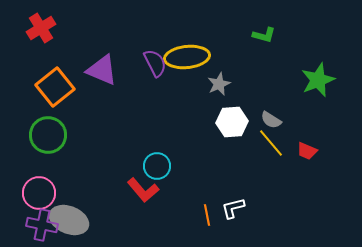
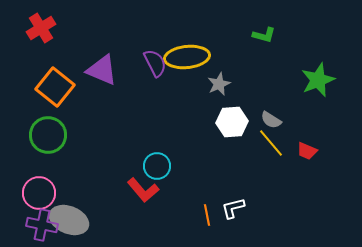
orange square: rotated 12 degrees counterclockwise
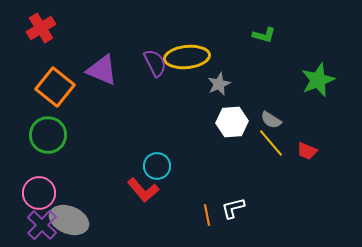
purple cross: rotated 32 degrees clockwise
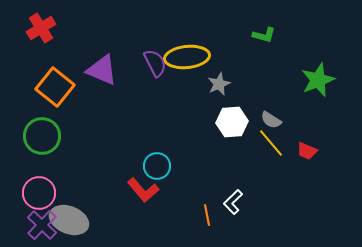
green circle: moved 6 px left, 1 px down
white L-shape: moved 6 px up; rotated 30 degrees counterclockwise
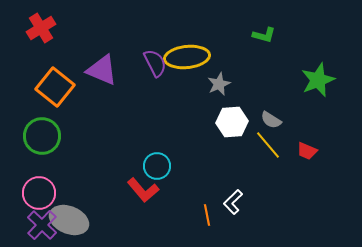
yellow line: moved 3 px left, 2 px down
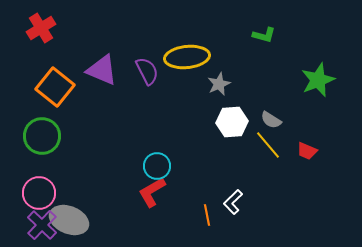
purple semicircle: moved 8 px left, 8 px down
red L-shape: moved 9 px right, 2 px down; rotated 100 degrees clockwise
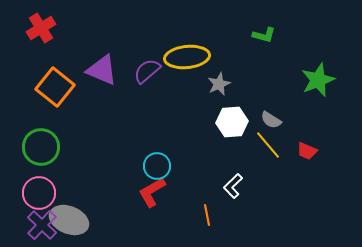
purple semicircle: rotated 104 degrees counterclockwise
green circle: moved 1 px left, 11 px down
white L-shape: moved 16 px up
